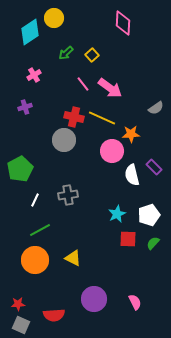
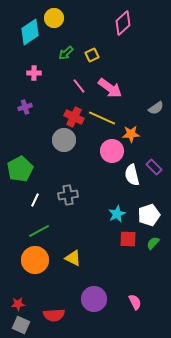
pink diamond: rotated 45 degrees clockwise
yellow square: rotated 16 degrees clockwise
pink cross: moved 2 px up; rotated 32 degrees clockwise
pink line: moved 4 px left, 2 px down
red cross: rotated 12 degrees clockwise
green line: moved 1 px left, 1 px down
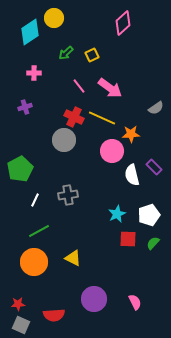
orange circle: moved 1 px left, 2 px down
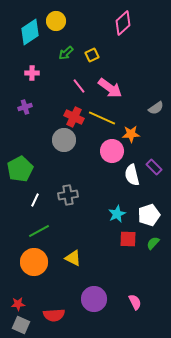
yellow circle: moved 2 px right, 3 px down
pink cross: moved 2 px left
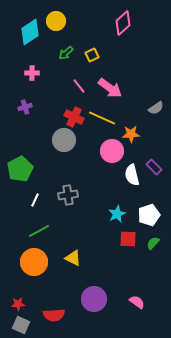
pink semicircle: moved 2 px right; rotated 28 degrees counterclockwise
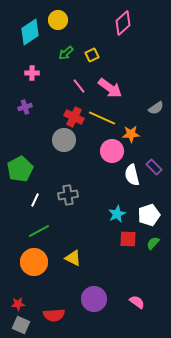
yellow circle: moved 2 px right, 1 px up
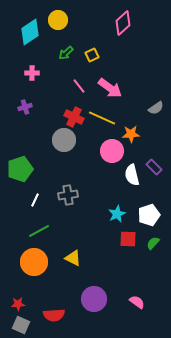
green pentagon: rotated 10 degrees clockwise
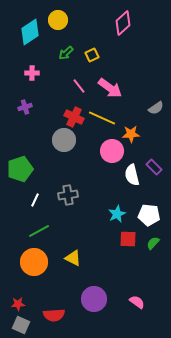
white pentagon: rotated 25 degrees clockwise
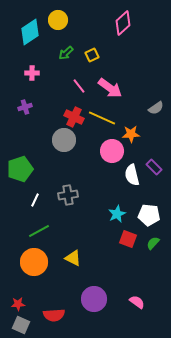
red square: rotated 18 degrees clockwise
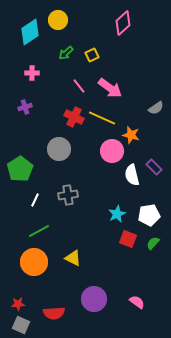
orange star: moved 1 px down; rotated 18 degrees clockwise
gray circle: moved 5 px left, 9 px down
green pentagon: rotated 15 degrees counterclockwise
white pentagon: rotated 15 degrees counterclockwise
red semicircle: moved 2 px up
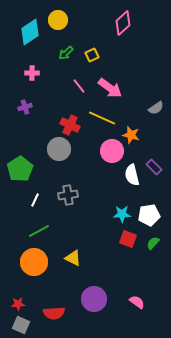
red cross: moved 4 px left, 8 px down
cyan star: moved 5 px right; rotated 24 degrees clockwise
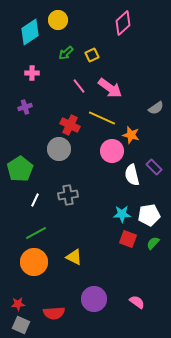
green line: moved 3 px left, 2 px down
yellow triangle: moved 1 px right, 1 px up
